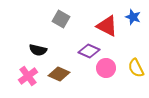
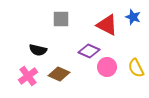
gray square: rotated 30 degrees counterclockwise
red triangle: moved 1 px up
pink circle: moved 1 px right, 1 px up
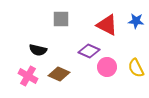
blue star: moved 3 px right, 4 px down; rotated 14 degrees counterclockwise
pink cross: rotated 24 degrees counterclockwise
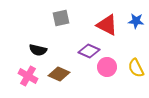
gray square: moved 1 px up; rotated 12 degrees counterclockwise
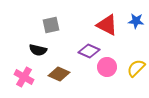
gray square: moved 10 px left, 7 px down
yellow semicircle: rotated 72 degrees clockwise
pink cross: moved 4 px left, 1 px down
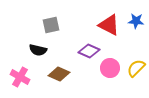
red triangle: moved 2 px right
pink circle: moved 3 px right, 1 px down
pink cross: moved 4 px left
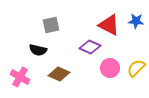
purple diamond: moved 1 px right, 4 px up
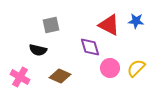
purple diamond: rotated 50 degrees clockwise
brown diamond: moved 1 px right, 2 px down
